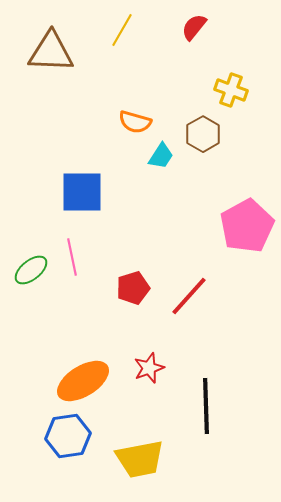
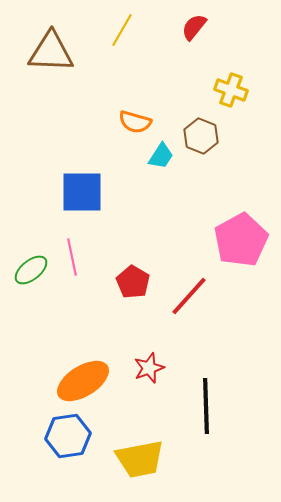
brown hexagon: moved 2 px left, 2 px down; rotated 8 degrees counterclockwise
pink pentagon: moved 6 px left, 14 px down
red pentagon: moved 6 px up; rotated 24 degrees counterclockwise
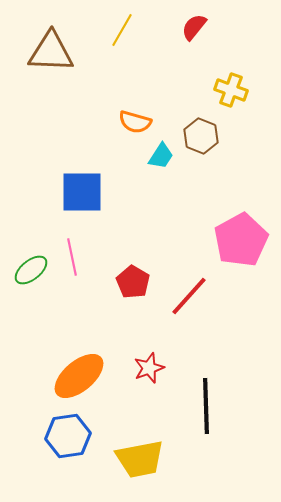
orange ellipse: moved 4 px left, 5 px up; rotated 8 degrees counterclockwise
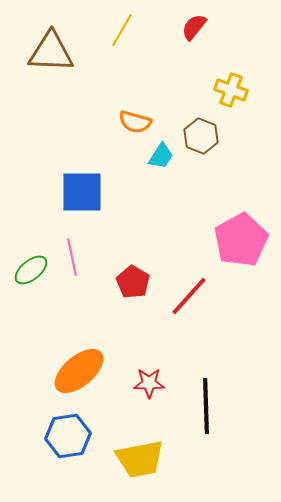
red star: moved 15 px down; rotated 20 degrees clockwise
orange ellipse: moved 5 px up
